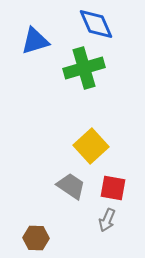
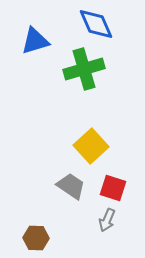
green cross: moved 1 px down
red square: rotated 8 degrees clockwise
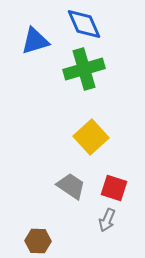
blue diamond: moved 12 px left
yellow square: moved 9 px up
red square: moved 1 px right
brown hexagon: moved 2 px right, 3 px down
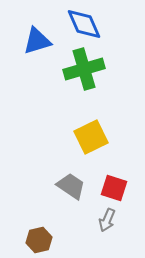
blue triangle: moved 2 px right
yellow square: rotated 16 degrees clockwise
brown hexagon: moved 1 px right, 1 px up; rotated 15 degrees counterclockwise
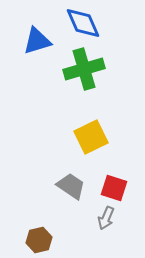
blue diamond: moved 1 px left, 1 px up
gray arrow: moved 1 px left, 2 px up
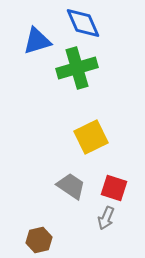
green cross: moved 7 px left, 1 px up
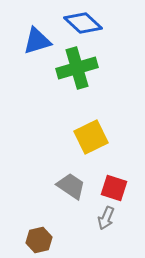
blue diamond: rotated 24 degrees counterclockwise
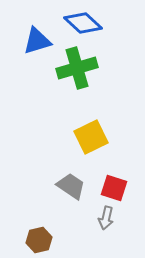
gray arrow: rotated 10 degrees counterclockwise
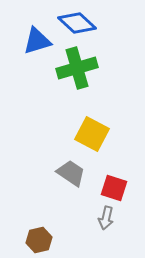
blue diamond: moved 6 px left
yellow square: moved 1 px right, 3 px up; rotated 36 degrees counterclockwise
gray trapezoid: moved 13 px up
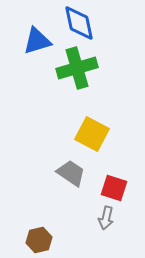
blue diamond: moved 2 px right; rotated 36 degrees clockwise
